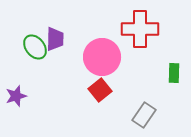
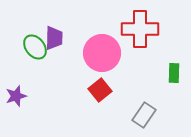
purple trapezoid: moved 1 px left, 1 px up
pink circle: moved 4 px up
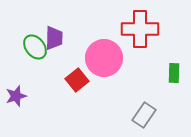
pink circle: moved 2 px right, 5 px down
red square: moved 23 px left, 10 px up
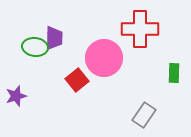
green ellipse: rotated 45 degrees counterclockwise
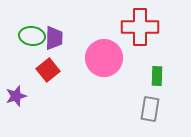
red cross: moved 2 px up
green ellipse: moved 3 px left, 11 px up
green rectangle: moved 17 px left, 3 px down
red square: moved 29 px left, 10 px up
gray rectangle: moved 6 px right, 6 px up; rotated 25 degrees counterclockwise
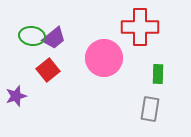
purple trapezoid: rotated 50 degrees clockwise
green rectangle: moved 1 px right, 2 px up
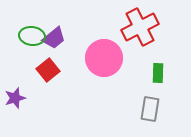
red cross: rotated 27 degrees counterclockwise
green rectangle: moved 1 px up
purple star: moved 1 px left, 2 px down
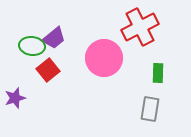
green ellipse: moved 10 px down
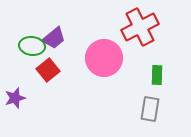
green rectangle: moved 1 px left, 2 px down
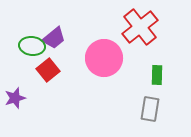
red cross: rotated 12 degrees counterclockwise
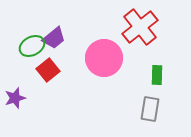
green ellipse: rotated 35 degrees counterclockwise
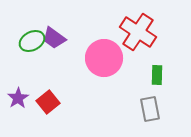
red cross: moved 2 px left, 5 px down; rotated 18 degrees counterclockwise
purple trapezoid: rotated 75 degrees clockwise
green ellipse: moved 5 px up
red square: moved 32 px down
purple star: moved 3 px right; rotated 15 degrees counterclockwise
gray rectangle: rotated 20 degrees counterclockwise
